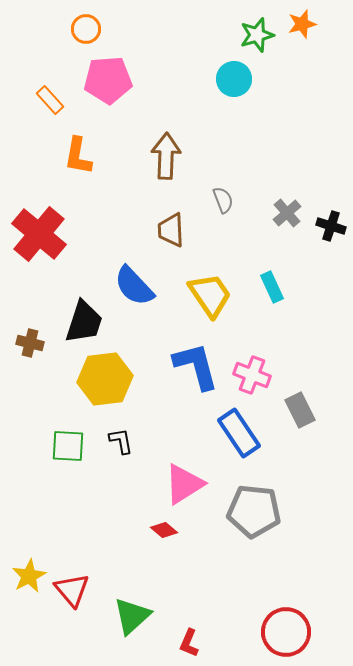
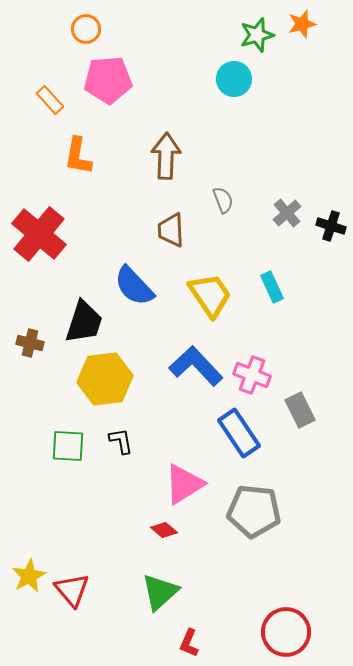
blue L-shape: rotated 28 degrees counterclockwise
green triangle: moved 28 px right, 24 px up
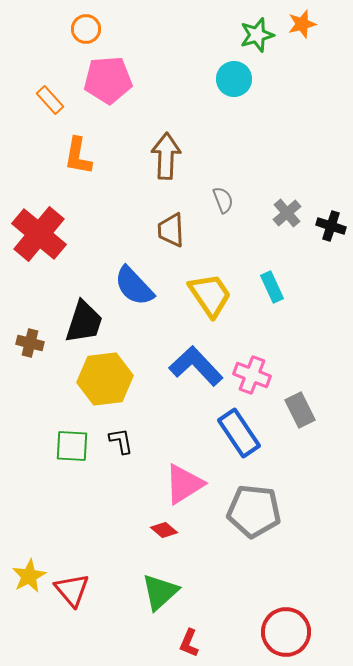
green square: moved 4 px right
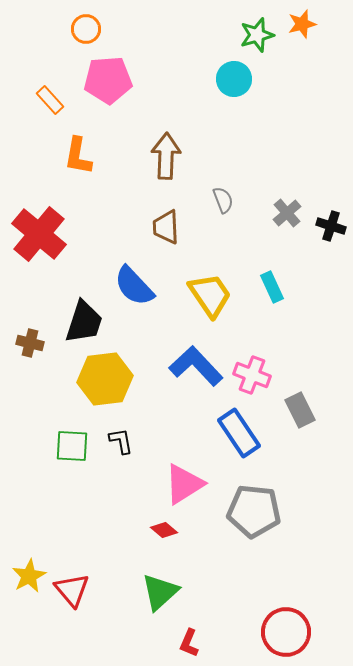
brown trapezoid: moved 5 px left, 3 px up
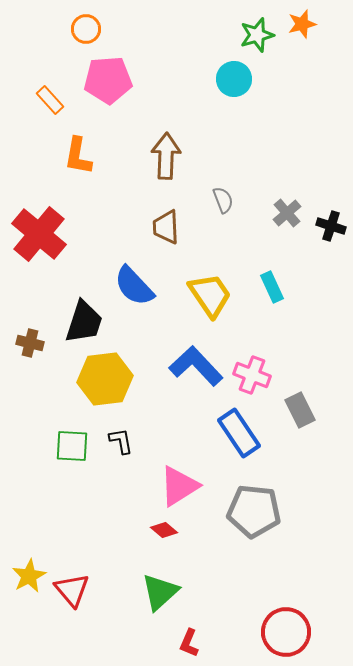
pink triangle: moved 5 px left, 2 px down
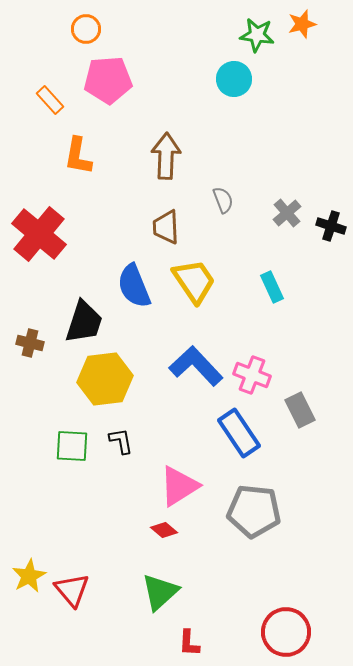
green star: rotated 24 degrees clockwise
blue semicircle: rotated 21 degrees clockwise
yellow trapezoid: moved 16 px left, 14 px up
red L-shape: rotated 20 degrees counterclockwise
